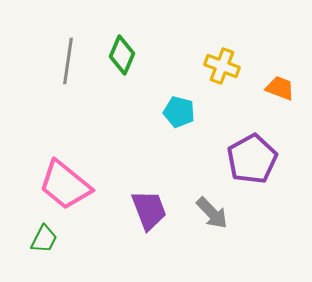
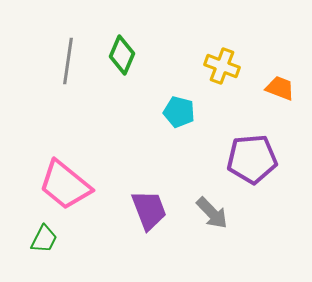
purple pentagon: rotated 24 degrees clockwise
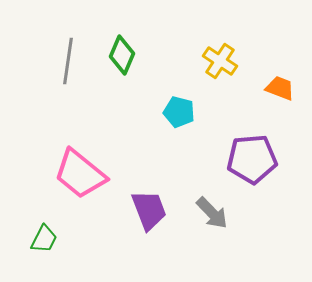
yellow cross: moved 2 px left, 5 px up; rotated 12 degrees clockwise
pink trapezoid: moved 15 px right, 11 px up
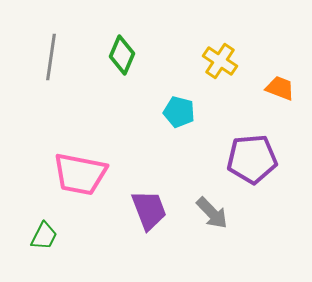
gray line: moved 17 px left, 4 px up
pink trapezoid: rotated 28 degrees counterclockwise
green trapezoid: moved 3 px up
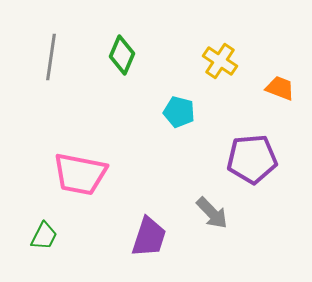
purple trapezoid: moved 27 px down; rotated 39 degrees clockwise
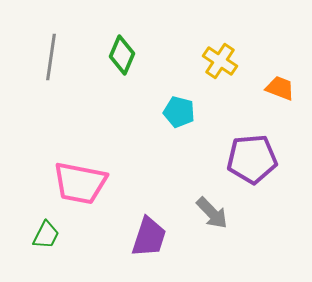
pink trapezoid: moved 9 px down
green trapezoid: moved 2 px right, 1 px up
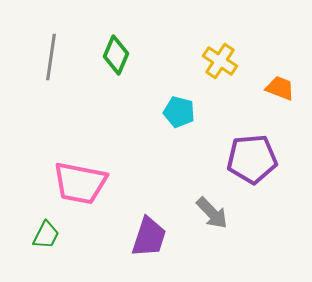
green diamond: moved 6 px left
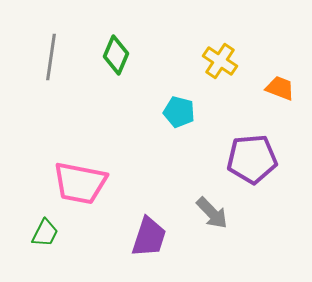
green trapezoid: moved 1 px left, 2 px up
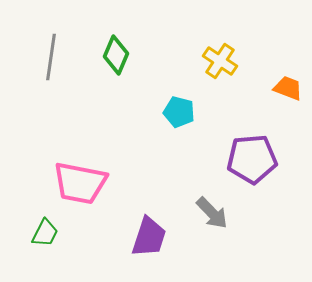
orange trapezoid: moved 8 px right
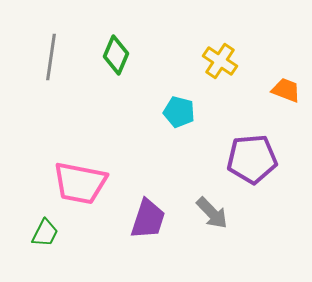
orange trapezoid: moved 2 px left, 2 px down
purple trapezoid: moved 1 px left, 18 px up
